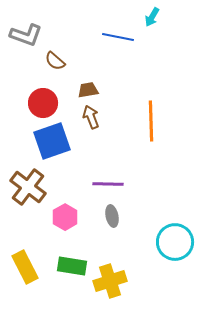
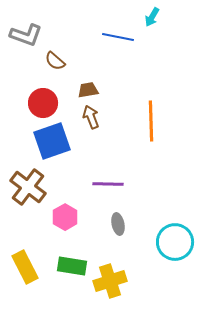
gray ellipse: moved 6 px right, 8 px down
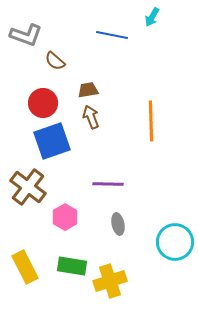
blue line: moved 6 px left, 2 px up
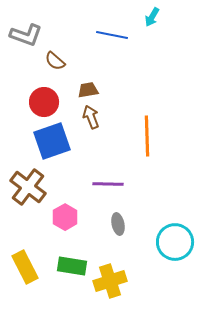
red circle: moved 1 px right, 1 px up
orange line: moved 4 px left, 15 px down
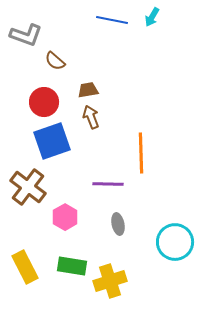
blue line: moved 15 px up
orange line: moved 6 px left, 17 px down
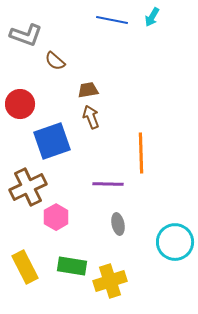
red circle: moved 24 px left, 2 px down
brown cross: rotated 27 degrees clockwise
pink hexagon: moved 9 px left
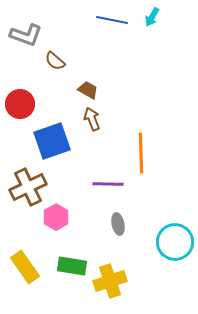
brown trapezoid: rotated 40 degrees clockwise
brown arrow: moved 1 px right, 2 px down
yellow rectangle: rotated 8 degrees counterclockwise
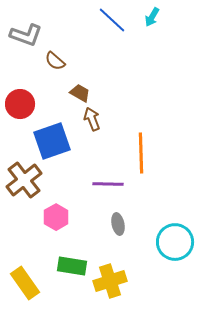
blue line: rotated 32 degrees clockwise
brown trapezoid: moved 8 px left, 3 px down
brown cross: moved 4 px left, 7 px up; rotated 12 degrees counterclockwise
yellow rectangle: moved 16 px down
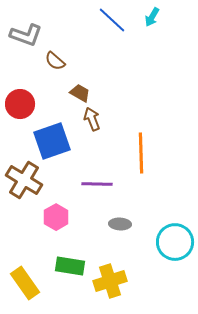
brown cross: rotated 21 degrees counterclockwise
purple line: moved 11 px left
gray ellipse: moved 2 px right; rotated 75 degrees counterclockwise
green rectangle: moved 2 px left
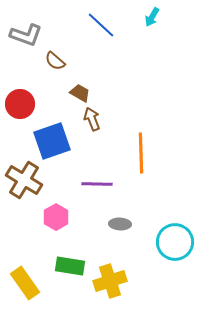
blue line: moved 11 px left, 5 px down
